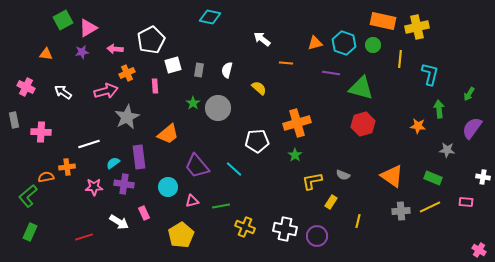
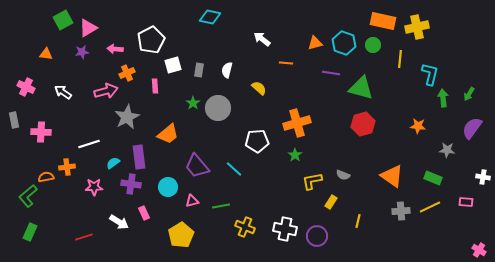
green arrow at (439, 109): moved 4 px right, 11 px up
purple cross at (124, 184): moved 7 px right
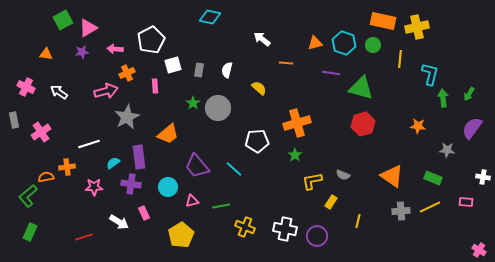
white arrow at (63, 92): moved 4 px left
pink cross at (41, 132): rotated 36 degrees counterclockwise
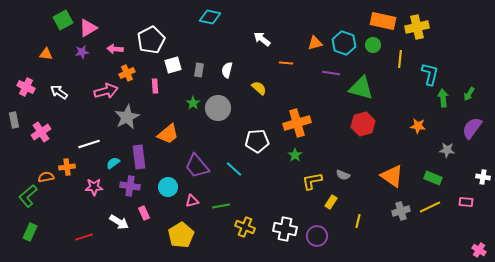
purple cross at (131, 184): moved 1 px left, 2 px down
gray cross at (401, 211): rotated 12 degrees counterclockwise
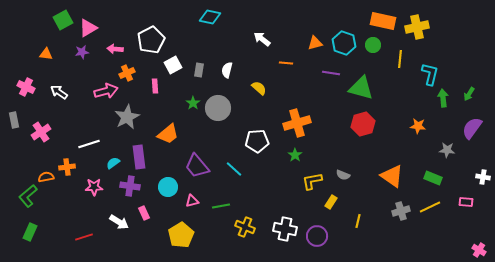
white square at (173, 65): rotated 12 degrees counterclockwise
